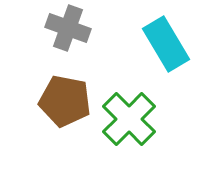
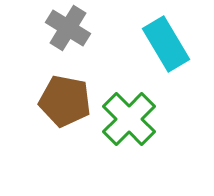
gray cross: rotated 12 degrees clockwise
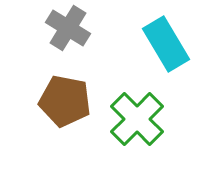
green cross: moved 8 px right
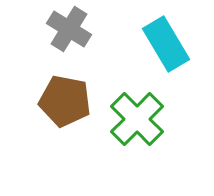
gray cross: moved 1 px right, 1 px down
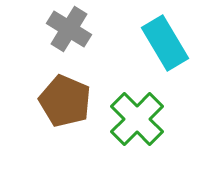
cyan rectangle: moved 1 px left, 1 px up
brown pentagon: rotated 12 degrees clockwise
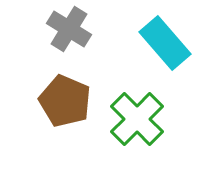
cyan rectangle: rotated 10 degrees counterclockwise
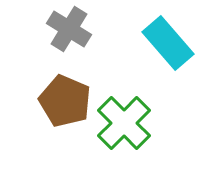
cyan rectangle: moved 3 px right
green cross: moved 13 px left, 4 px down
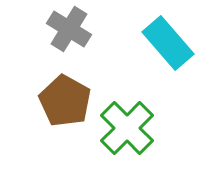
brown pentagon: rotated 6 degrees clockwise
green cross: moved 3 px right, 5 px down
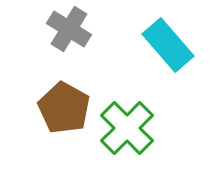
cyan rectangle: moved 2 px down
brown pentagon: moved 1 px left, 7 px down
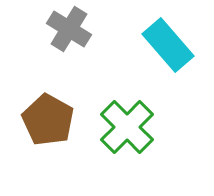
brown pentagon: moved 16 px left, 12 px down
green cross: moved 1 px up
